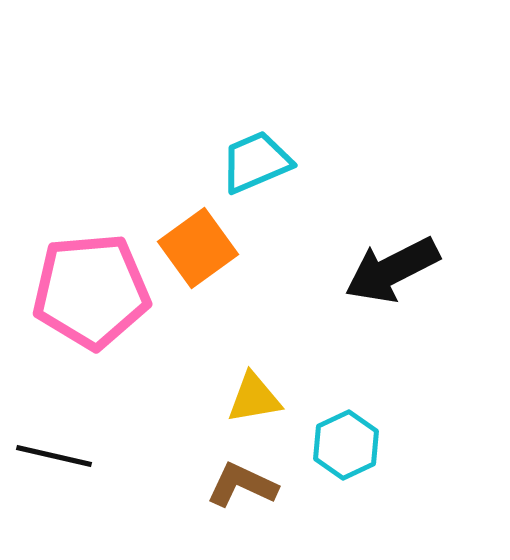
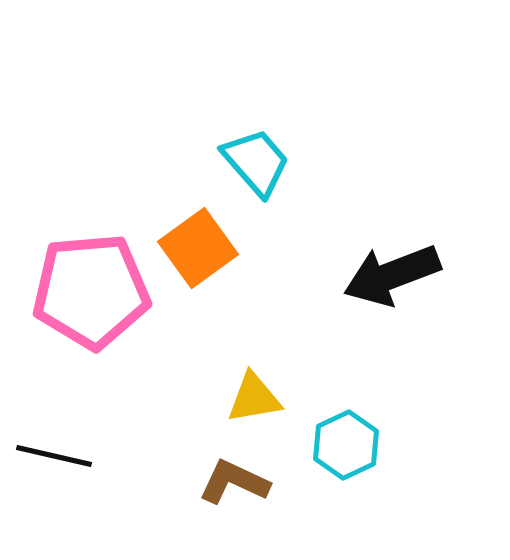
cyan trapezoid: rotated 72 degrees clockwise
black arrow: moved 5 px down; rotated 6 degrees clockwise
brown L-shape: moved 8 px left, 3 px up
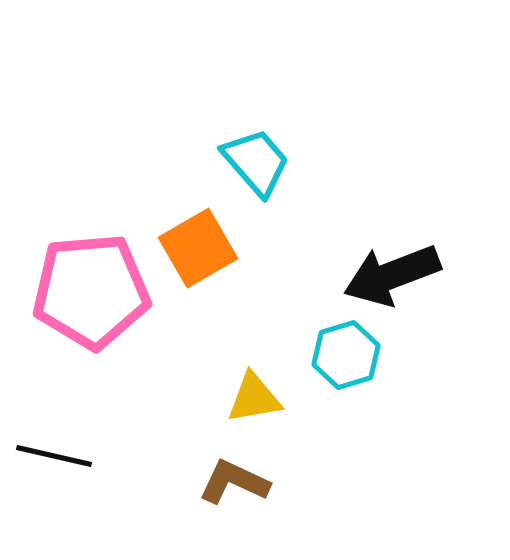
orange square: rotated 6 degrees clockwise
cyan hexagon: moved 90 px up; rotated 8 degrees clockwise
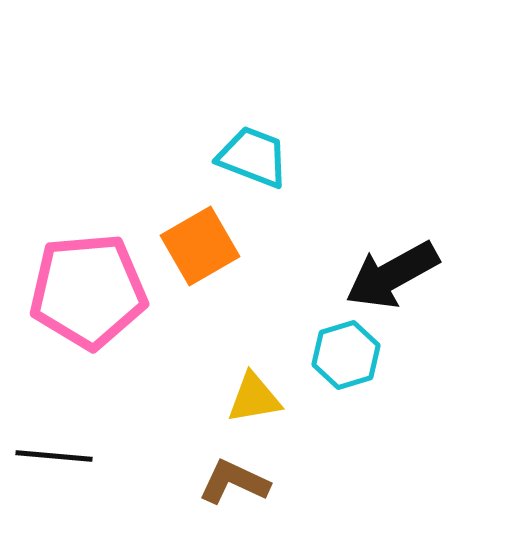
cyan trapezoid: moved 3 px left, 5 px up; rotated 28 degrees counterclockwise
orange square: moved 2 px right, 2 px up
black arrow: rotated 8 degrees counterclockwise
pink pentagon: moved 3 px left
black line: rotated 8 degrees counterclockwise
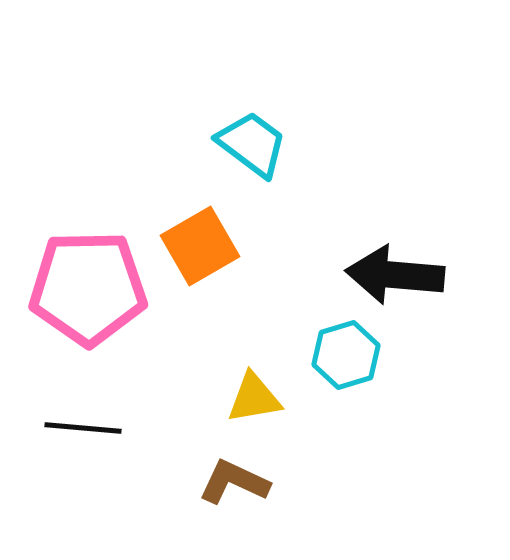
cyan trapezoid: moved 1 px left, 13 px up; rotated 16 degrees clockwise
black arrow: moved 3 px right; rotated 34 degrees clockwise
pink pentagon: moved 3 px up; rotated 4 degrees clockwise
black line: moved 29 px right, 28 px up
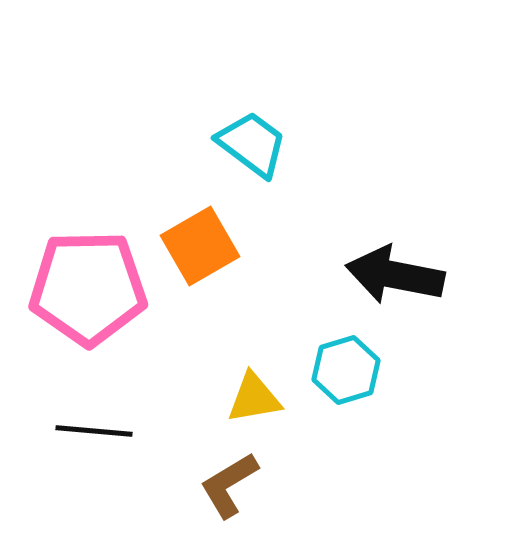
black arrow: rotated 6 degrees clockwise
cyan hexagon: moved 15 px down
black line: moved 11 px right, 3 px down
brown L-shape: moved 5 px left, 3 px down; rotated 56 degrees counterclockwise
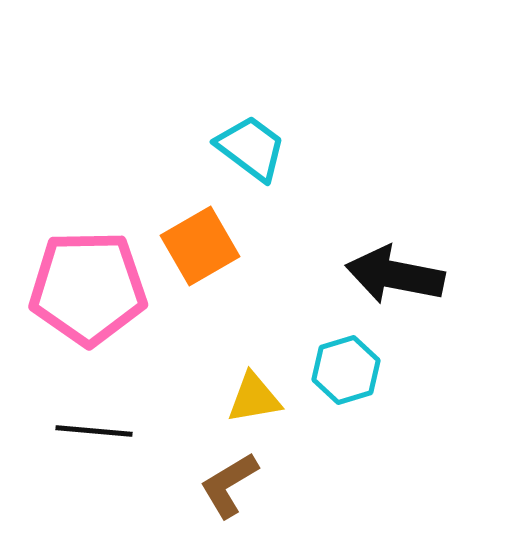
cyan trapezoid: moved 1 px left, 4 px down
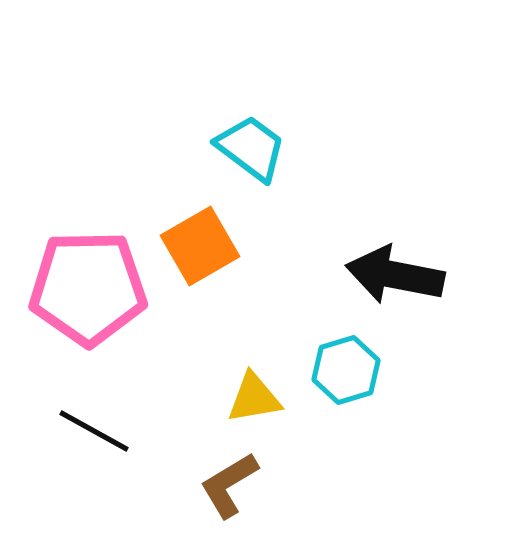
black line: rotated 24 degrees clockwise
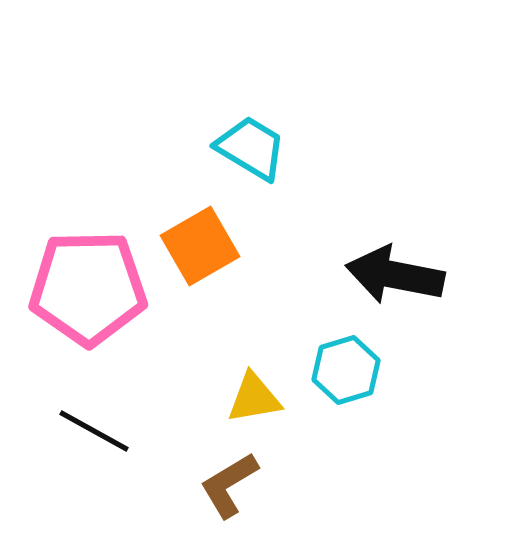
cyan trapezoid: rotated 6 degrees counterclockwise
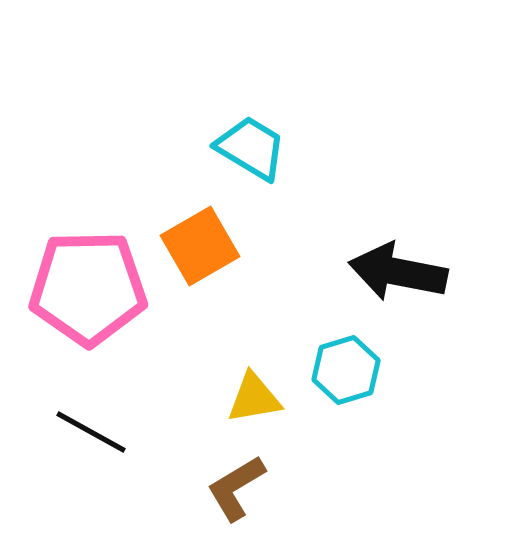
black arrow: moved 3 px right, 3 px up
black line: moved 3 px left, 1 px down
brown L-shape: moved 7 px right, 3 px down
